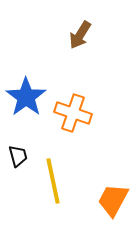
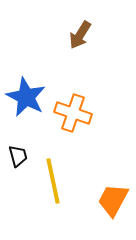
blue star: rotated 9 degrees counterclockwise
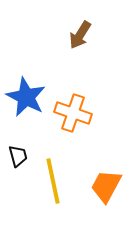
orange trapezoid: moved 7 px left, 14 px up
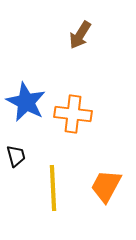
blue star: moved 5 px down
orange cross: moved 1 px down; rotated 12 degrees counterclockwise
black trapezoid: moved 2 px left
yellow line: moved 7 px down; rotated 9 degrees clockwise
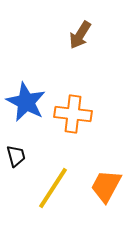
yellow line: rotated 36 degrees clockwise
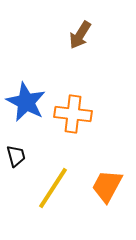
orange trapezoid: moved 1 px right
